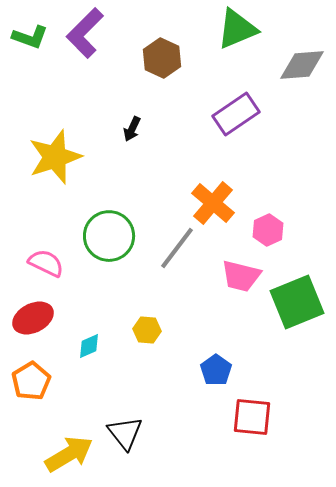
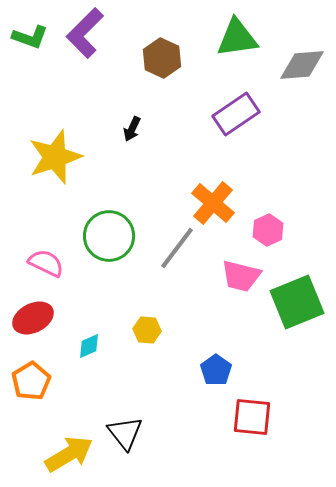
green triangle: moved 9 px down; rotated 15 degrees clockwise
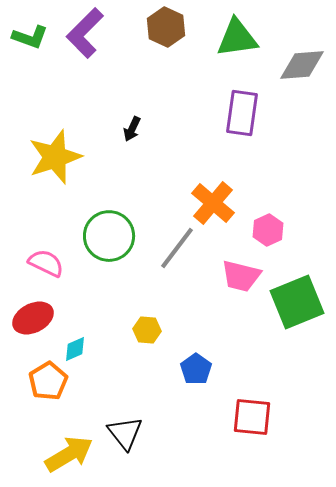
brown hexagon: moved 4 px right, 31 px up
purple rectangle: moved 6 px right, 1 px up; rotated 48 degrees counterclockwise
cyan diamond: moved 14 px left, 3 px down
blue pentagon: moved 20 px left, 1 px up
orange pentagon: moved 17 px right
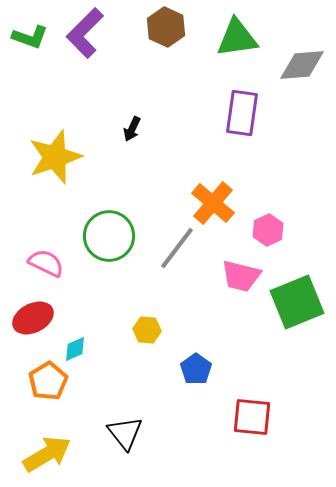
yellow arrow: moved 22 px left
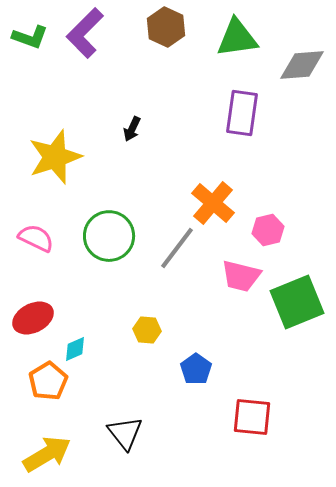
pink hexagon: rotated 12 degrees clockwise
pink semicircle: moved 10 px left, 25 px up
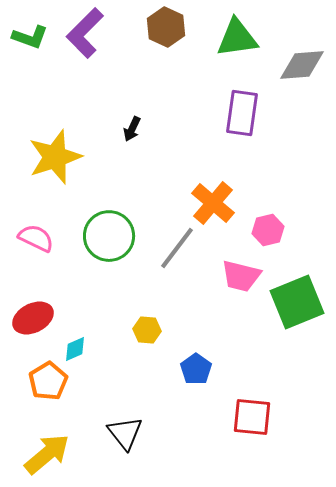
yellow arrow: rotated 9 degrees counterclockwise
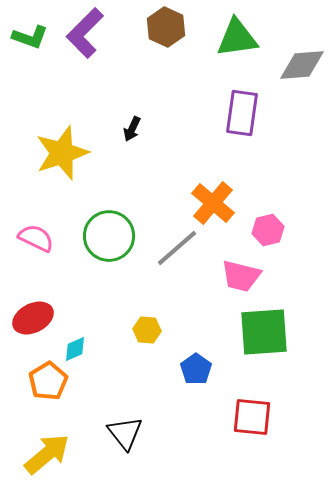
yellow star: moved 7 px right, 4 px up
gray line: rotated 12 degrees clockwise
green square: moved 33 px left, 30 px down; rotated 18 degrees clockwise
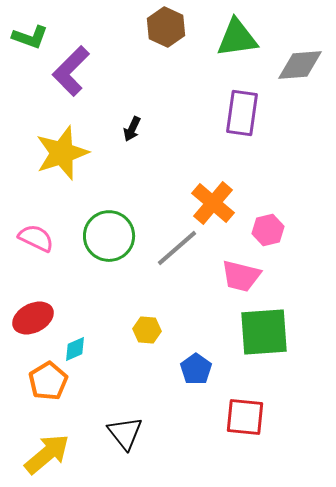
purple L-shape: moved 14 px left, 38 px down
gray diamond: moved 2 px left
red square: moved 7 px left
